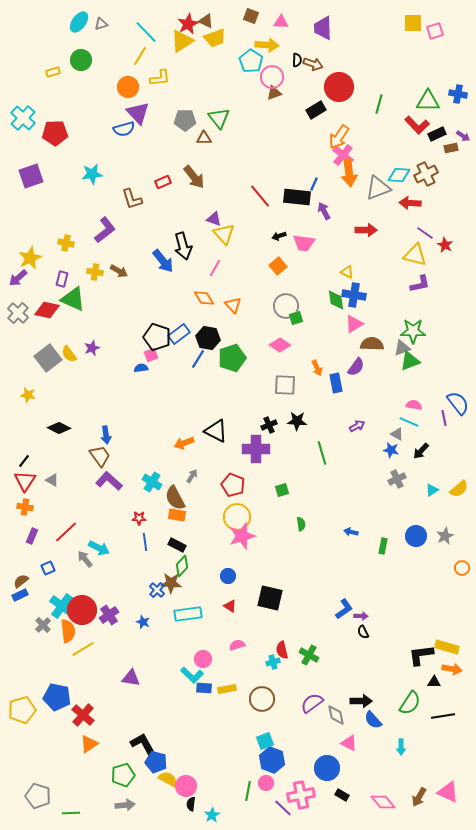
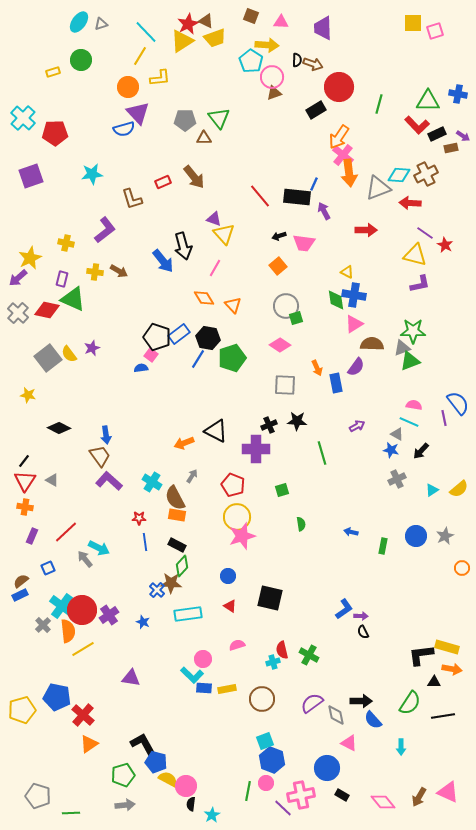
pink square at (151, 355): rotated 32 degrees counterclockwise
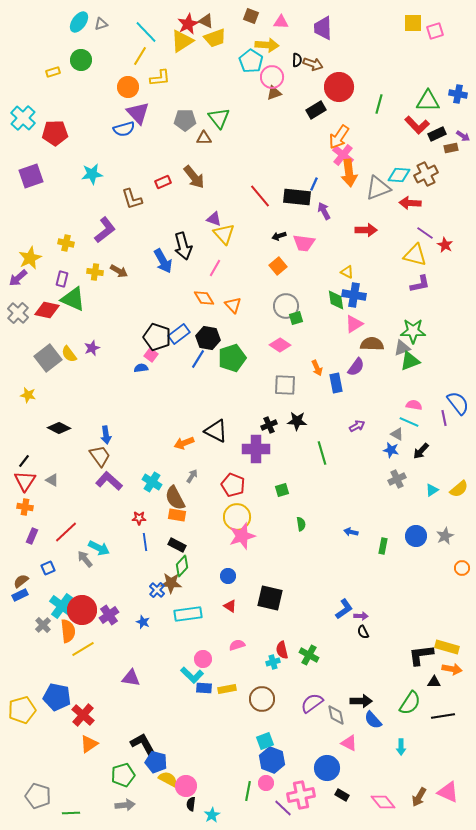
blue arrow at (163, 261): rotated 10 degrees clockwise
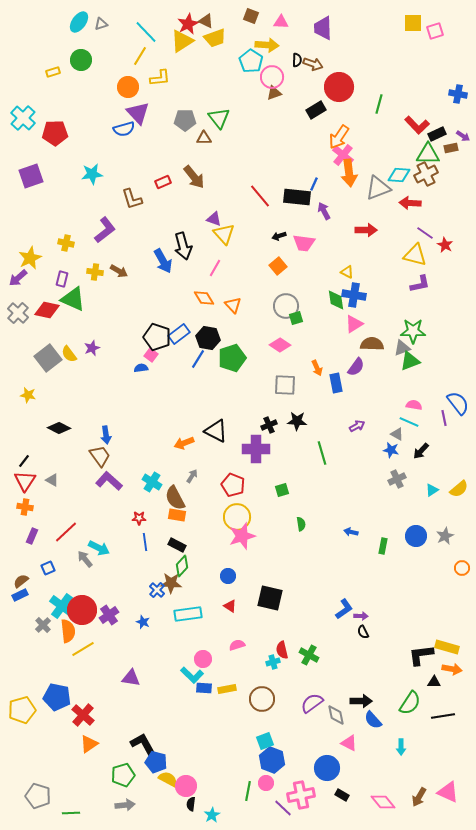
green triangle at (428, 101): moved 53 px down
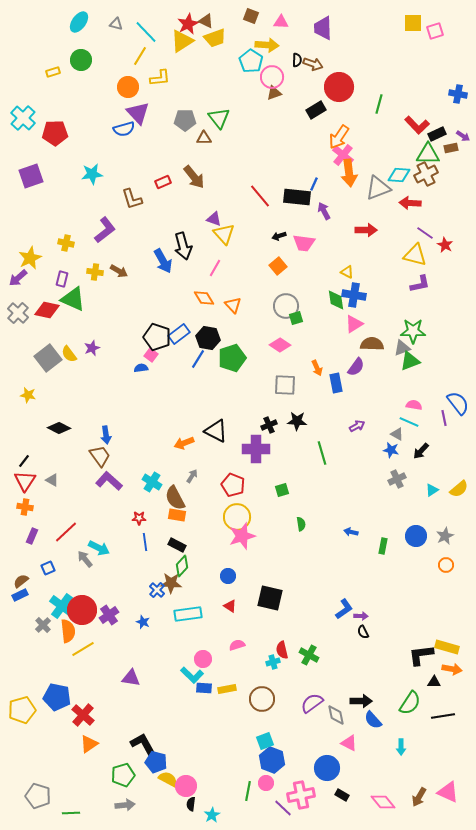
gray triangle at (101, 24): moved 15 px right; rotated 32 degrees clockwise
orange circle at (462, 568): moved 16 px left, 3 px up
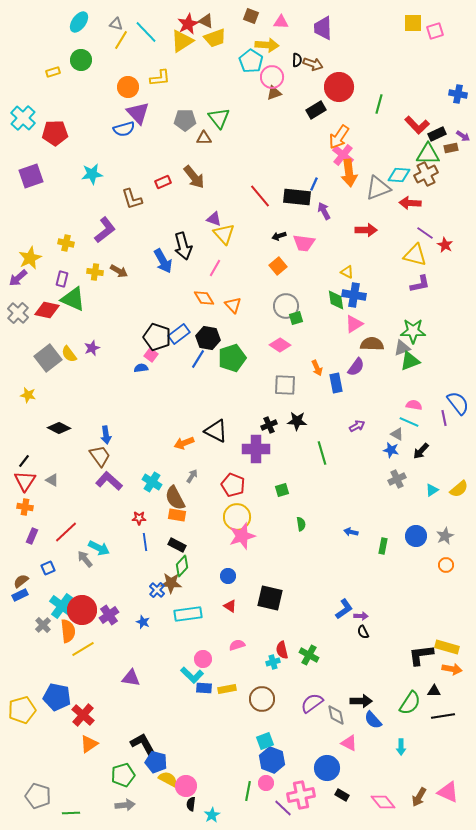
yellow line at (140, 56): moved 19 px left, 16 px up
black triangle at (434, 682): moved 9 px down
